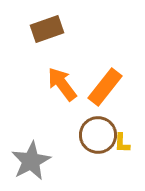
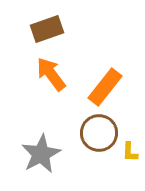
orange arrow: moved 11 px left, 10 px up
brown circle: moved 1 px right, 2 px up
yellow L-shape: moved 8 px right, 9 px down
gray star: moved 10 px right, 7 px up
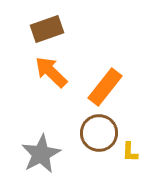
orange arrow: moved 2 px up; rotated 9 degrees counterclockwise
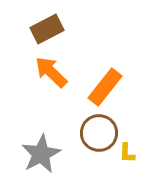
brown rectangle: rotated 8 degrees counterclockwise
yellow L-shape: moved 3 px left, 1 px down
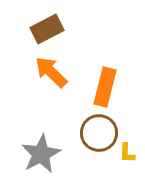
orange rectangle: rotated 24 degrees counterclockwise
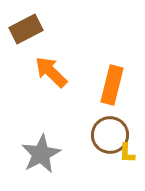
brown rectangle: moved 21 px left
orange rectangle: moved 7 px right, 2 px up
brown circle: moved 11 px right, 2 px down
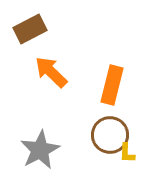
brown rectangle: moved 4 px right
gray star: moved 1 px left, 4 px up
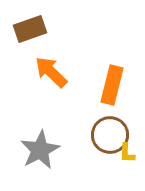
brown rectangle: rotated 8 degrees clockwise
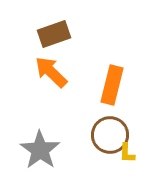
brown rectangle: moved 24 px right, 5 px down
gray star: rotated 9 degrees counterclockwise
